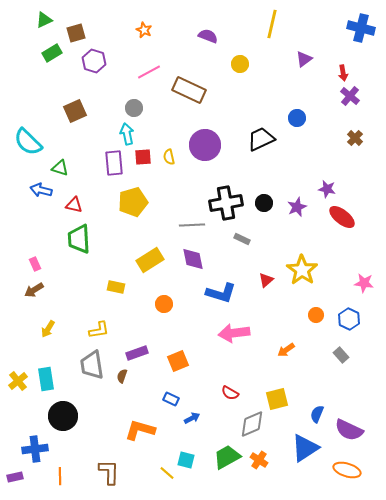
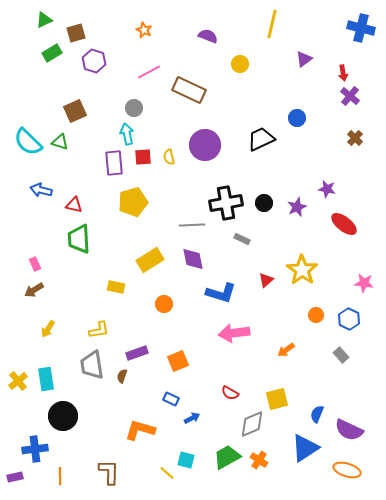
green triangle at (60, 168): moved 26 px up
red ellipse at (342, 217): moved 2 px right, 7 px down
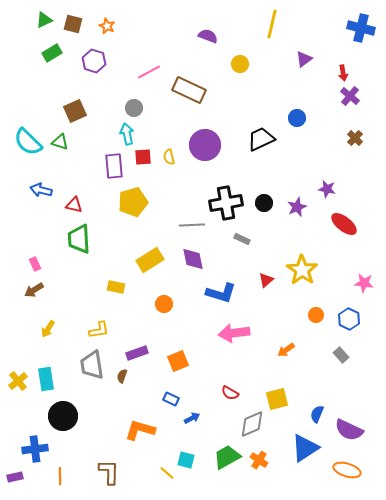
orange star at (144, 30): moved 37 px left, 4 px up
brown square at (76, 33): moved 3 px left, 9 px up; rotated 30 degrees clockwise
purple rectangle at (114, 163): moved 3 px down
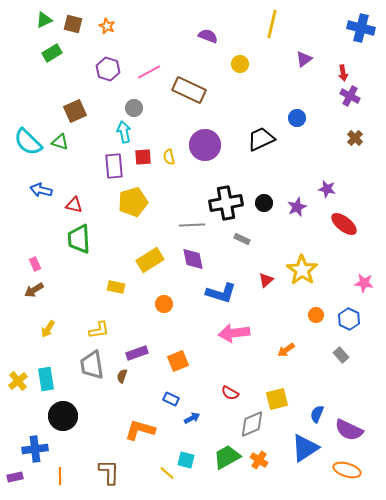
purple hexagon at (94, 61): moved 14 px right, 8 px down
purple cross at (350, 96): rotated 12 degrees counterclockwise
cyan arrow at (127, 134): moved 3 px left, 2 px up
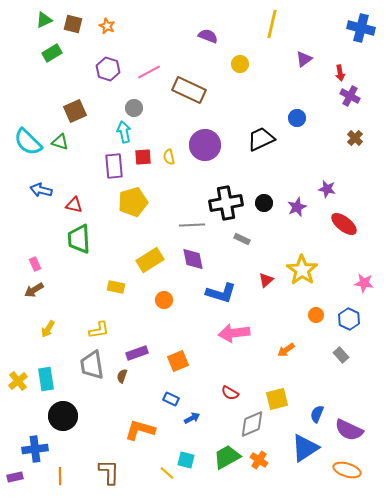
red arrow at (343, 73): moved 3 px left
orange circle at (164, 304): moved 4 px up
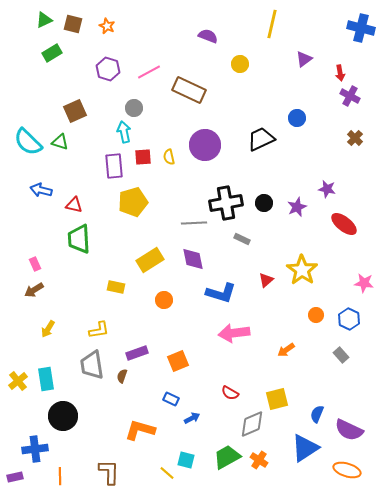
gray line at (192, 225): moved 2 px right, 2 px up
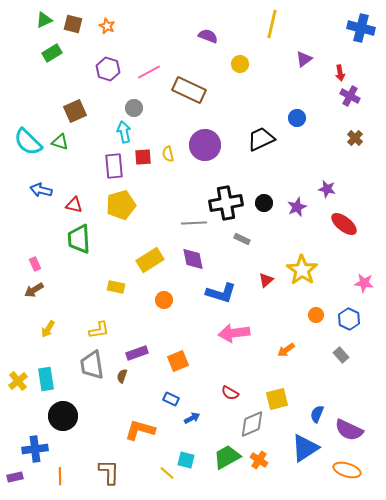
yellow semicircle at (169, 157): moved 1 px left, 3 px up
yellow pentagon at (133, 202): moved 12 px left, 3 px down
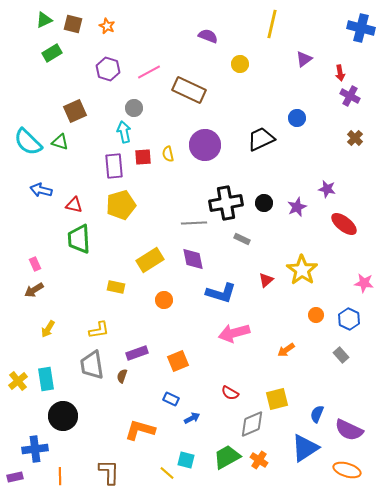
pink arrow at (234, 333): rotated 8 degrees counterclockwise
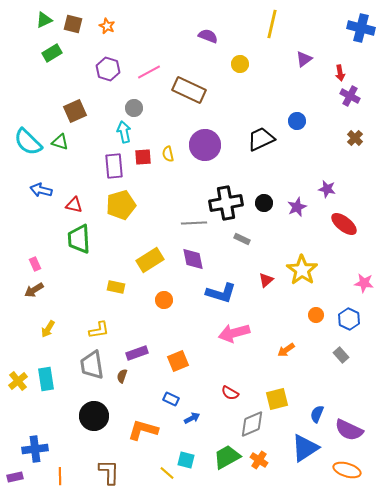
blue circle at (297, 118): moved 3 px down
black circle at (63, 416): moved 31 px right
orange L-shape at (140, 430): moved 3 px right
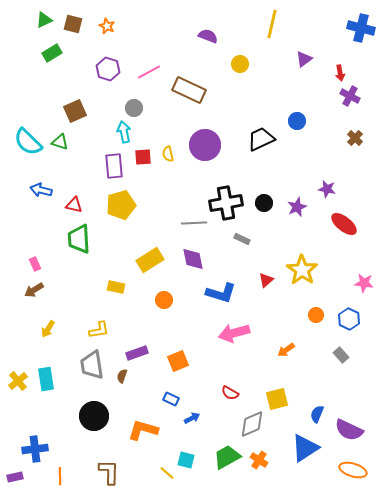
orange ellipse at (347, 470): moved 6 px right
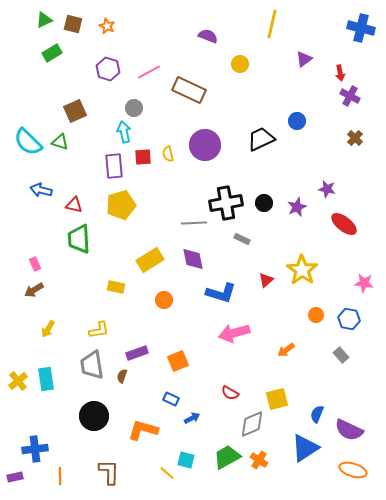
blue hexagon at (349, 319): rotated 15 degrees counterclockwise
